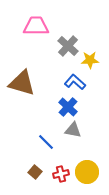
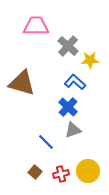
gray triangle: rotated 30 degrees counterclockwise
yellow circle: moved 1 px right, 1 px up
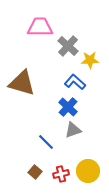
pink trapezoid: moved 4 px right, 1 px down
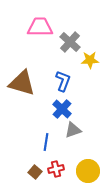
gray cross: moved 2 px right, 4 px up
blue L-shape: moved 12 px left, 1 px up; rotated 70 degrees clockwise
blue cross: moved 6 px left, 2 px down
blue line: rotated 54 degrees clockwise
red cross: moved 5 px left, 5 px up
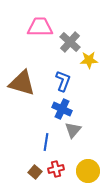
yellow star: moved 1 px left
blue cross: rotated 18 degrees counterclockwise
gray triangle: rotated 30 degrees counterclockwise
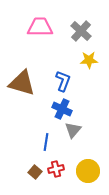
gray cross: moved 11 px right, 11 px up
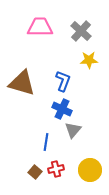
yellow circle: moved 2 px right, 1 px up
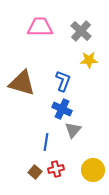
yellow circle: moved 3 px right
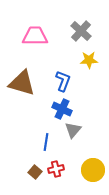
pink trapezoid: moved 5 px left, 9 px down
